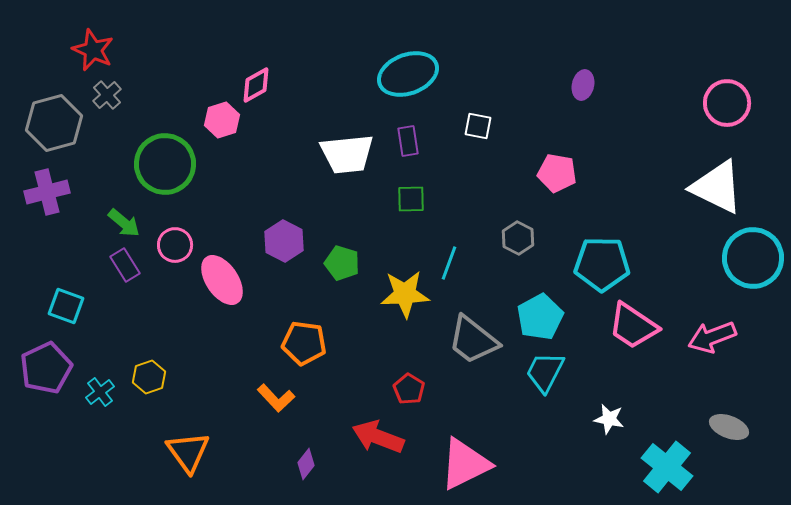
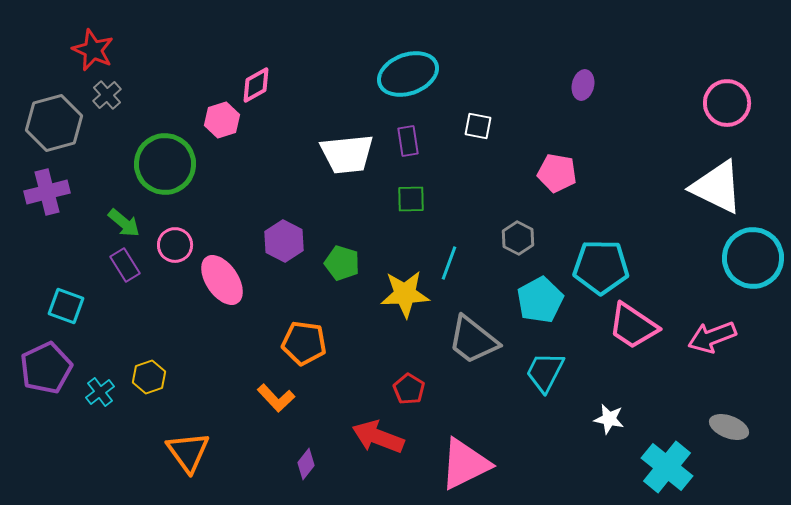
cyan pentagon at (602, 264): moved 1 px left, 3 px down
cyan pentagon at (540, 317): moved 17 px up
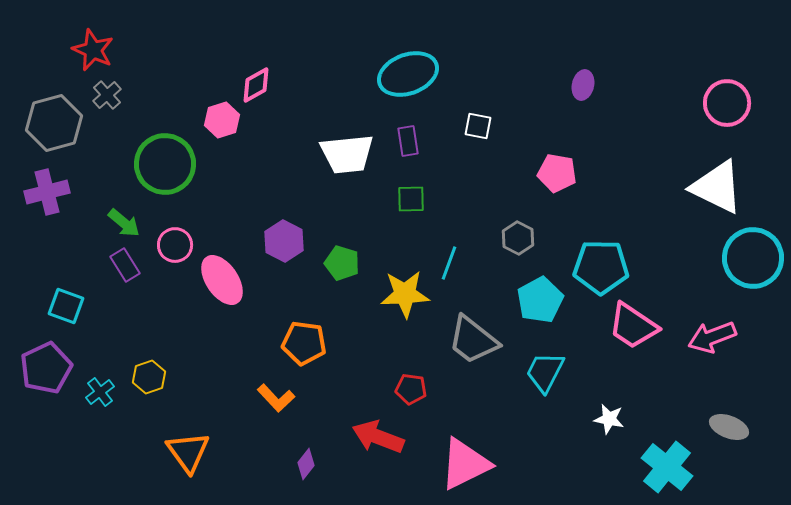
red pentagon at (409, 389): moved 2 px right; rotated 24 degrees counterclockwise
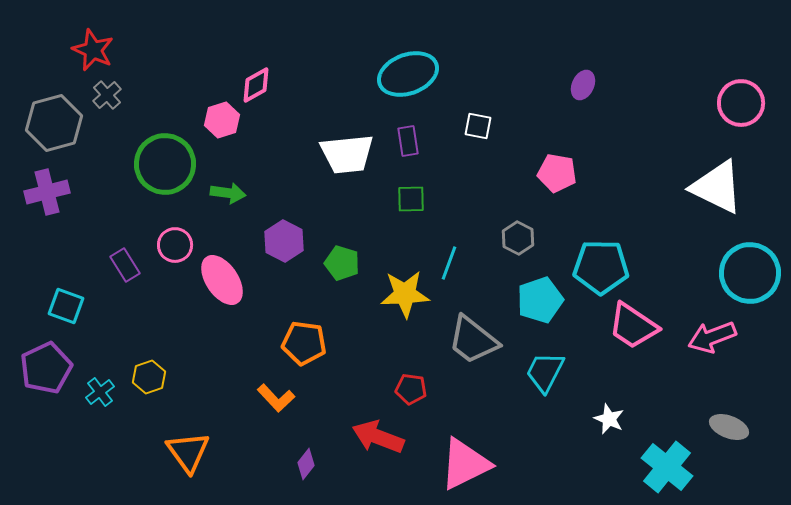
purple ellipse at (583, 85): rotated 12 degrees clockwise
pink circle at (727, 103): moved 14 px right
green arrow at (124, 223): moved 104 px right, 30 px up; rotated 32 degrees counterclockwise
cyan circle at (753, 258): moved 3 px left, 15 px down
cyan pentagon at (540, 300): rotated 9 degrees clockwise
white star at (609, 419): rotated 12 degrees clockwise
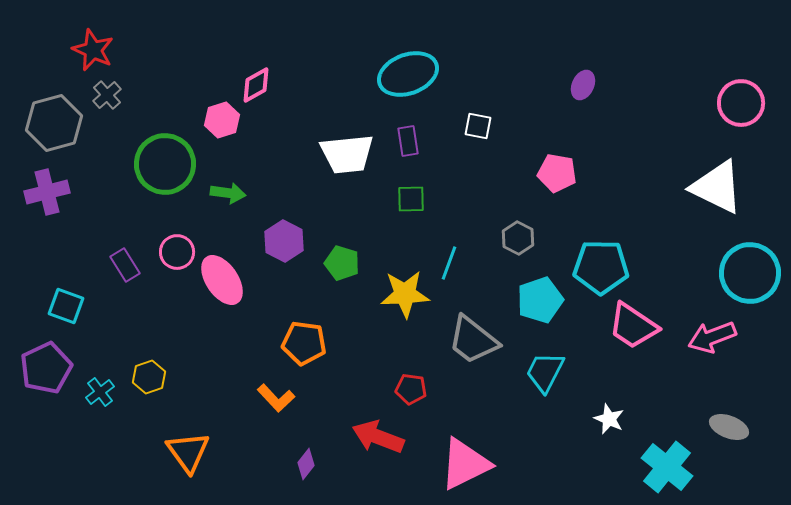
pink circle at (175, 245): moved 2 px right, 7 px down
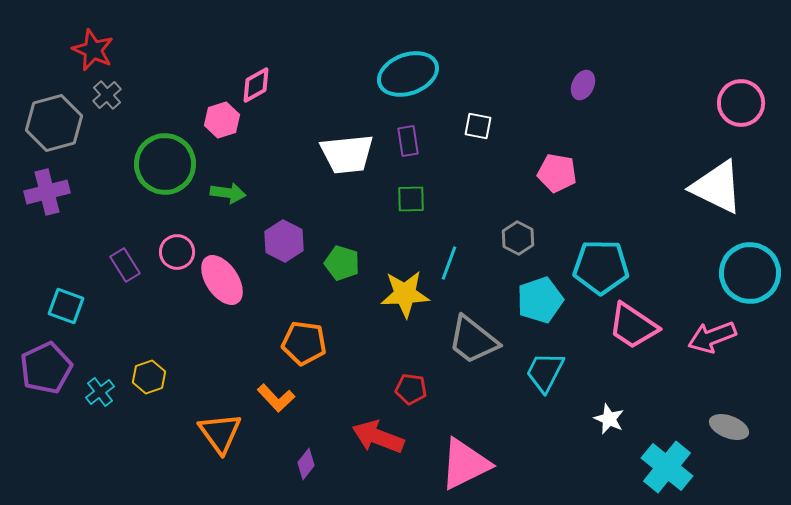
orange triangle at (188, 452): moved 32 px right, 19 px up
